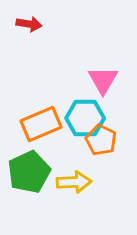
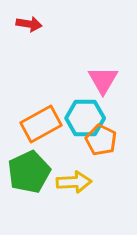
orange rectangle: rotated 6 degrees counterclockwise
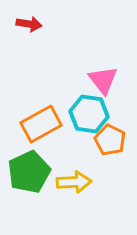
pink triangle: rotated 8 degrees counterclockwise
cyan hexagon: moved 4 px right, 4 px up; rotated 9 degrees clockwise
orange pentagon: moved 9 px right
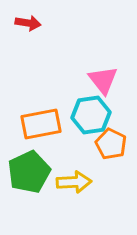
red arrow: moved 1 px left, 1 px up
cyan hexagon: moved 2 px right, 1 px down; rotated 18 degrees counterclockwise
orange rectangle: rotated 18 degrees clockwise
orange pentagon: moved 1 px right, 4 px down
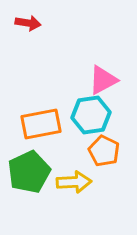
pink triangle: rotated 40 degrees clockwise
orange pentagon: moved 7 px left, 7 px down
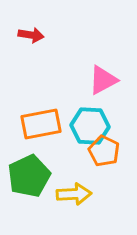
red arrow: moved 3 px right, 12 px down
cyan hexagon: moved 1 px left, 11 px down; rotated 12 degrees clockwise
green pentagon: moved 4 px down
yellow arrow: moved 12 px down
